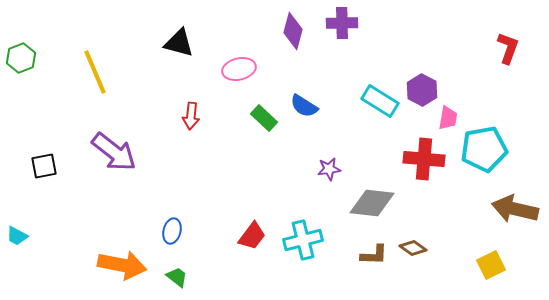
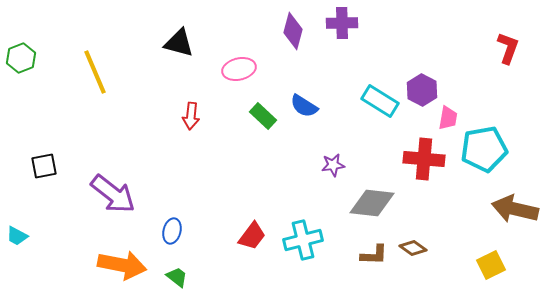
green rectangle: moved 1 px left, 2 px up
purple arrow: moved 1 px left, 42 px down
purple star: moved 4 px right, 4 px up
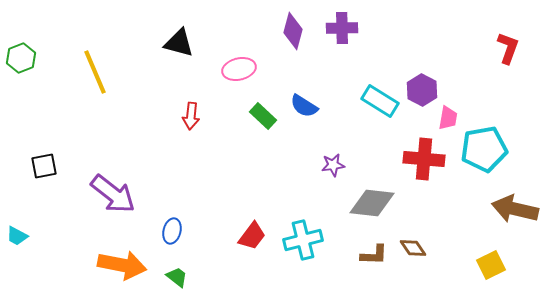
purple cross: moved 5 px down
brown diamond: rotated 20 degrees clockwise
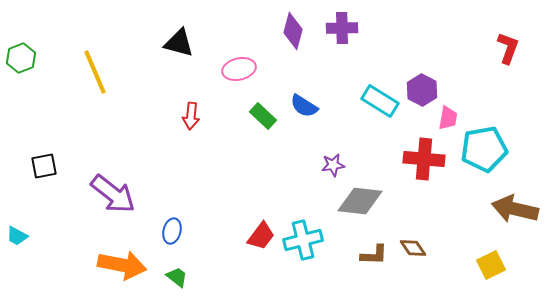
gray diamond: moved 12 px left, 2 px up
red trapezoid: moved 9 px right
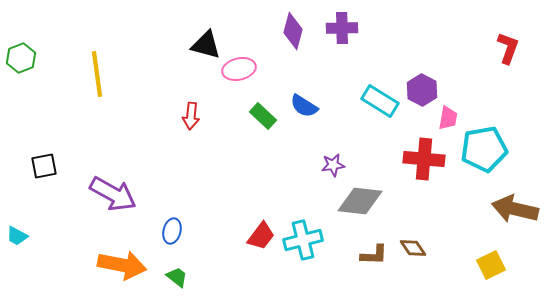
black triangle: moved 27 px right, 2 px down
yellow line: moved 2 px right, 2 px down; rotated 15 degrees clockwise
purple arrow: rotated 9 degrees counterclockwise
